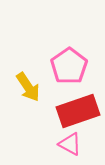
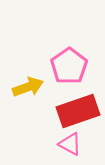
yellow arrow: rotated 76 degrees counterclockwise
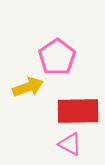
pink pentagon: moved 12 px left, 9 px up
red rectangle: rotated 18 degrees clockwise
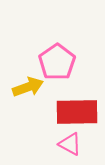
pink pentagon: moved 5 px down
red rectangle: moved 1 px left, 1 px down
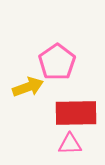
red rectangle: moved 1 px left, 1 px down
pink triangle: rotated 30 degrees counterclockwise
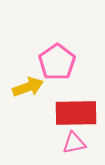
pink triangle: moved 4 px right, 1 px up; rotated 10 degrees counterclockwise
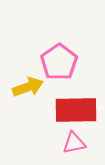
pink pentagon: moved 2 px right
red rectangle: moved 3 px up
